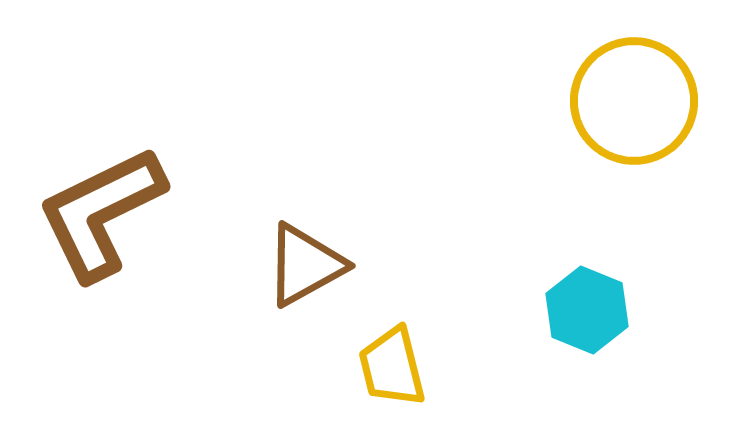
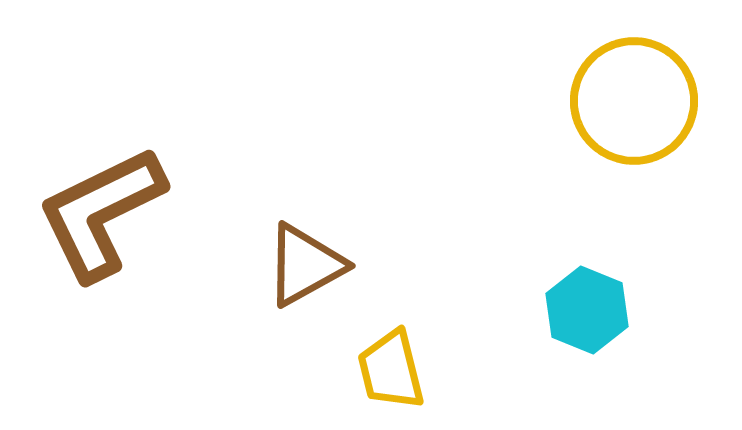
yellow trapezoid: moved 1 px left, 3 px down
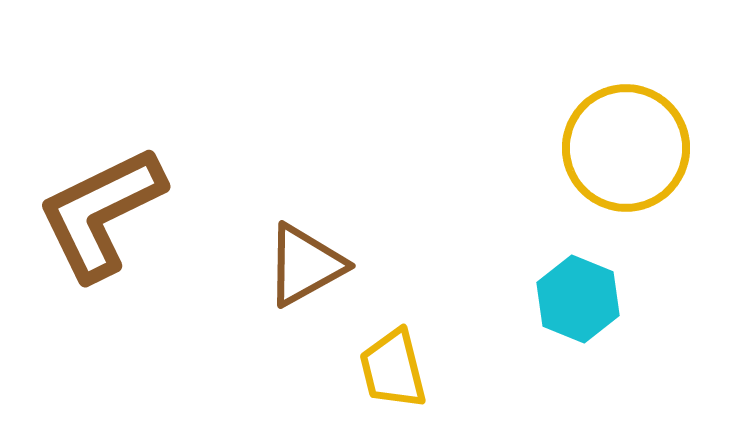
yellow circle: moved 8 px left, 47 px down
cyan hexagon: moved 9 px left, 11 px up
yellow trapezoid: moved 2 px right, 1 px up
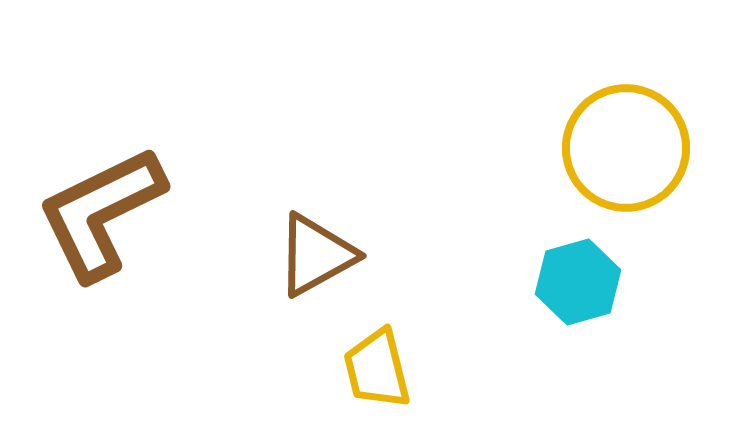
brown triangle: moved 11 px right, 10 px up
cyan hexagon: moved 17 px up; rotated 22 degrees clockwise
yellow trapezoid: moved 16 px left
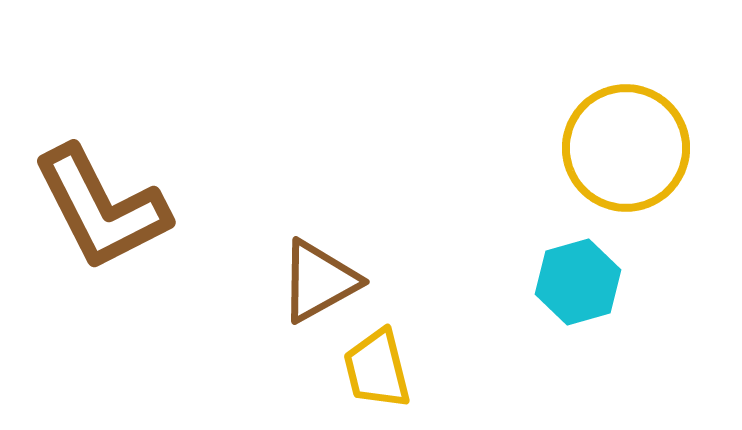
brown L-shape: moved 5 px up; rotated 91 degrees counterclockwise
brown triangle: moved 3 px right, 26 px down
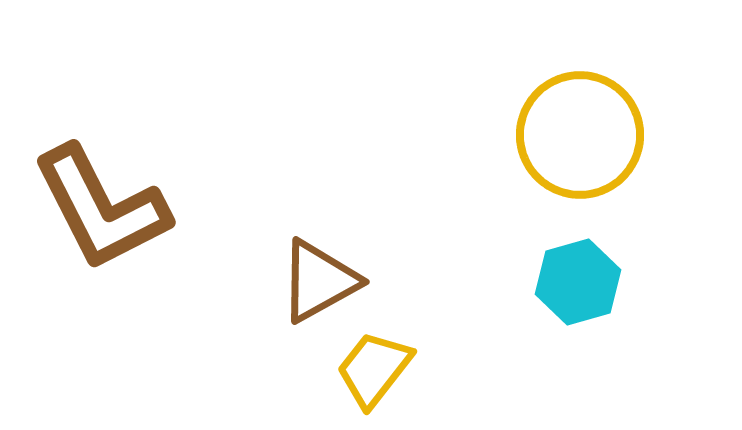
yellow circle: moved 46 px left, 13 px up
yellow trapezoid: moved 3 px left; rotated 52 degrees clockwise
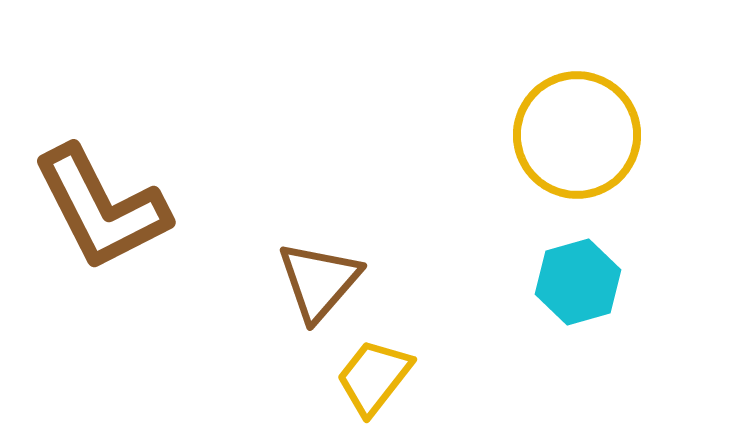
yellow circle: moved 3 px left
brown triangle: rotated 20 degrees counterclockwise
yellow trapezoid: moved 8 px down
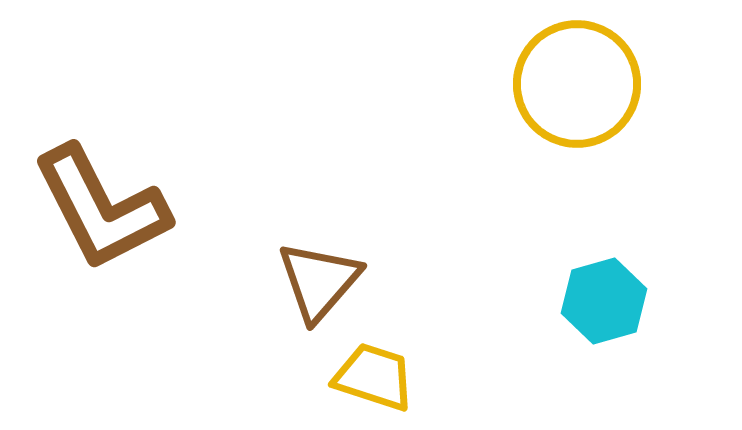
yellow circle: moved 51 px up
cyan hexagon: moved 26 px right, 19 px down
yellow trapezoid: rotated 70 degrees clockwise
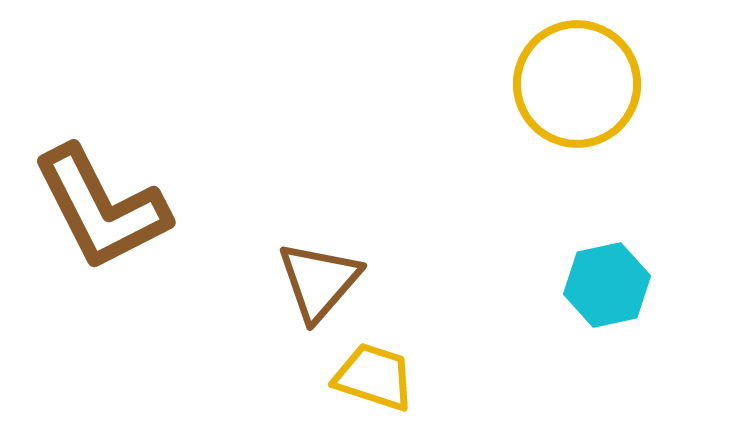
cyan hexagon: moved 3 px right, 16 px up; rotated 4 degrees clockwise
